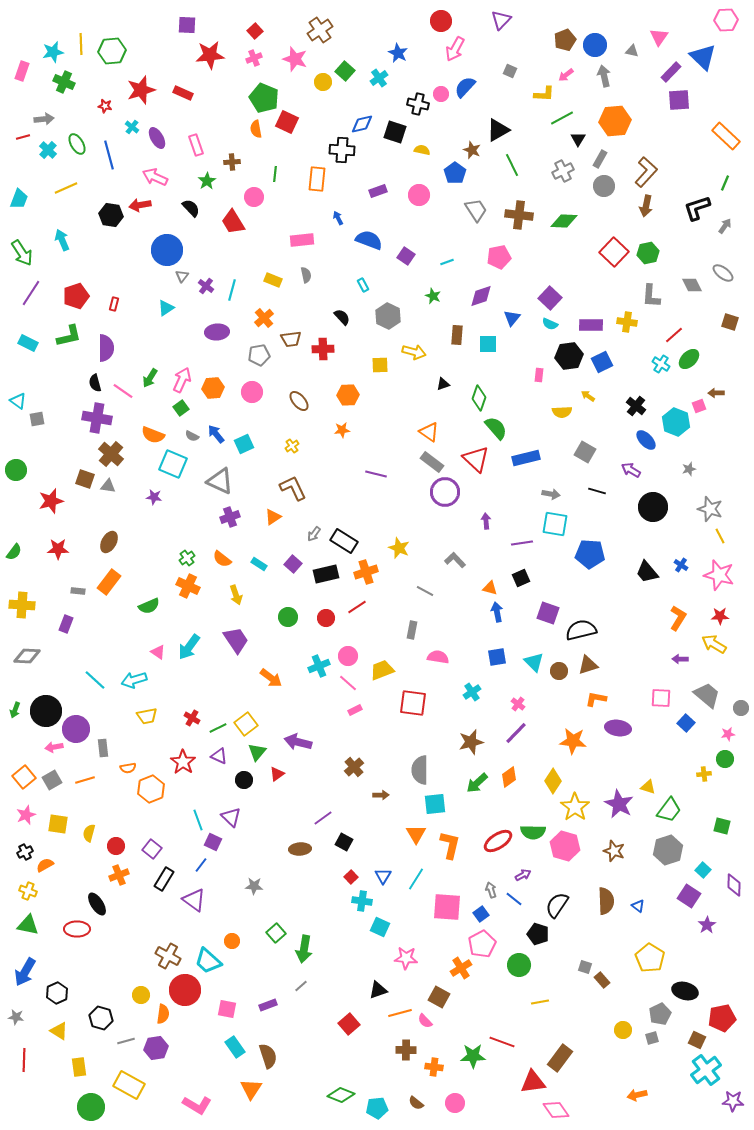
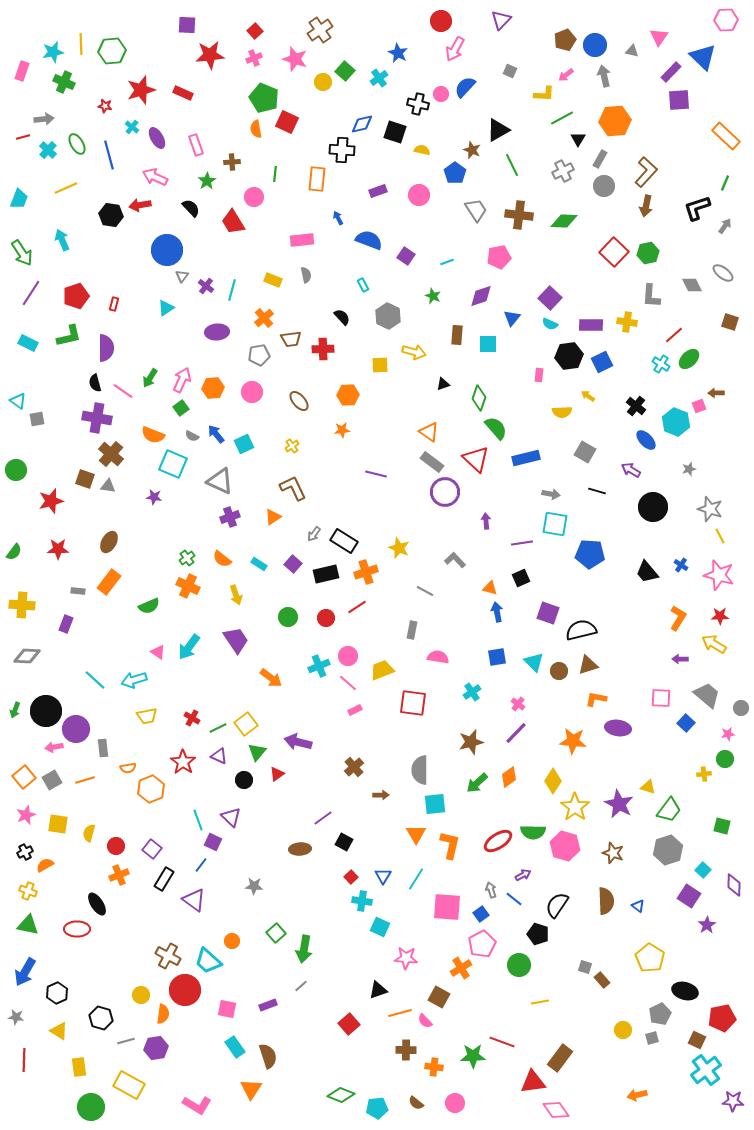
brown star at (614, 851): moved 1 px left, 2 px down
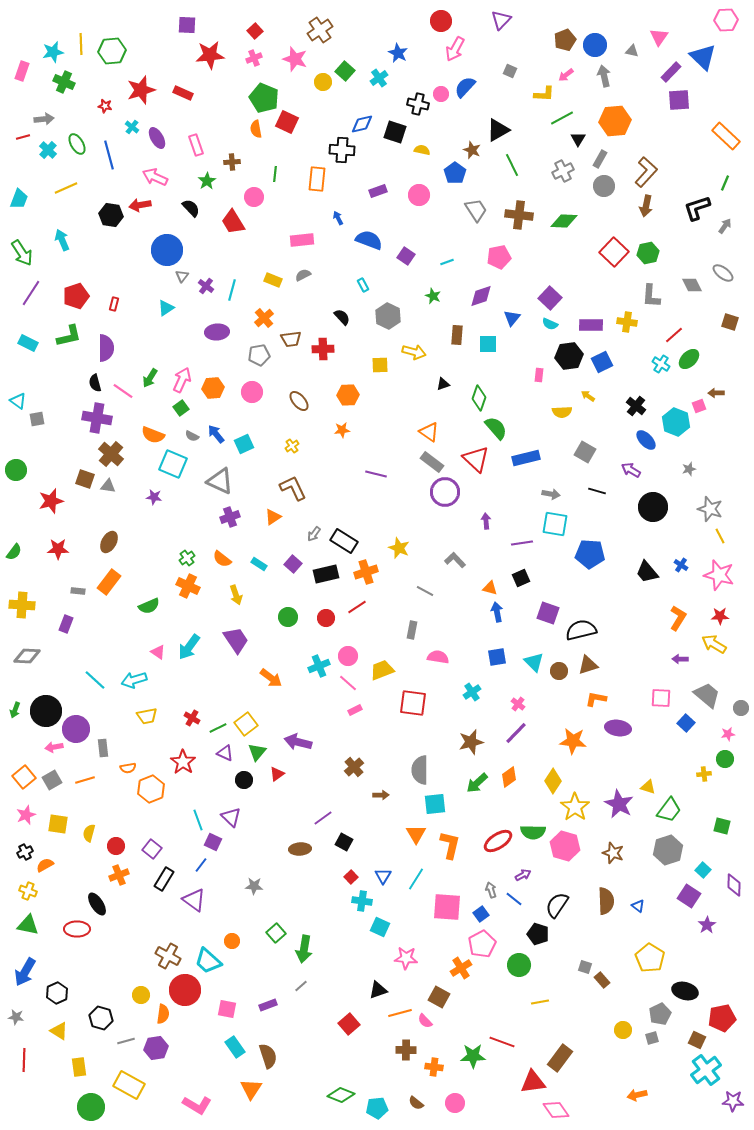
gray semicircle at (306, 275): moved 3 px left; rotated 105 degrees counterclockwise
purple triangle at (219, 756): moved 6 px right, 3 px up
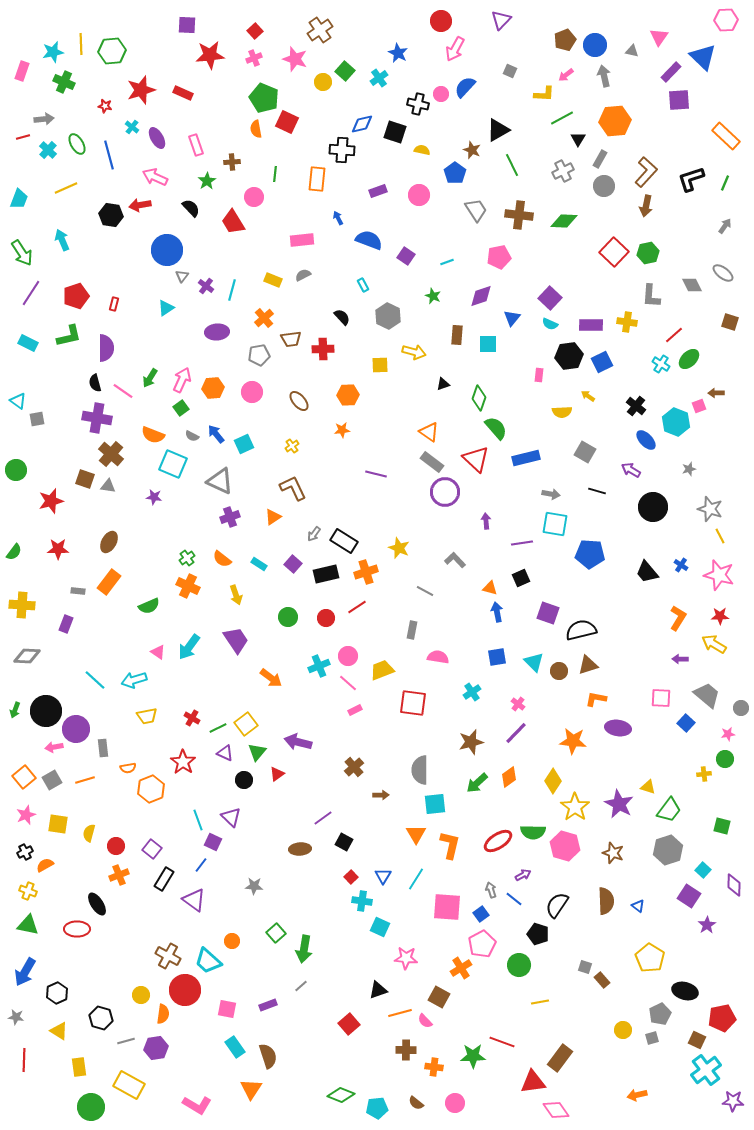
black L-shape at (697, 208): moved 6 px left, 29 px up
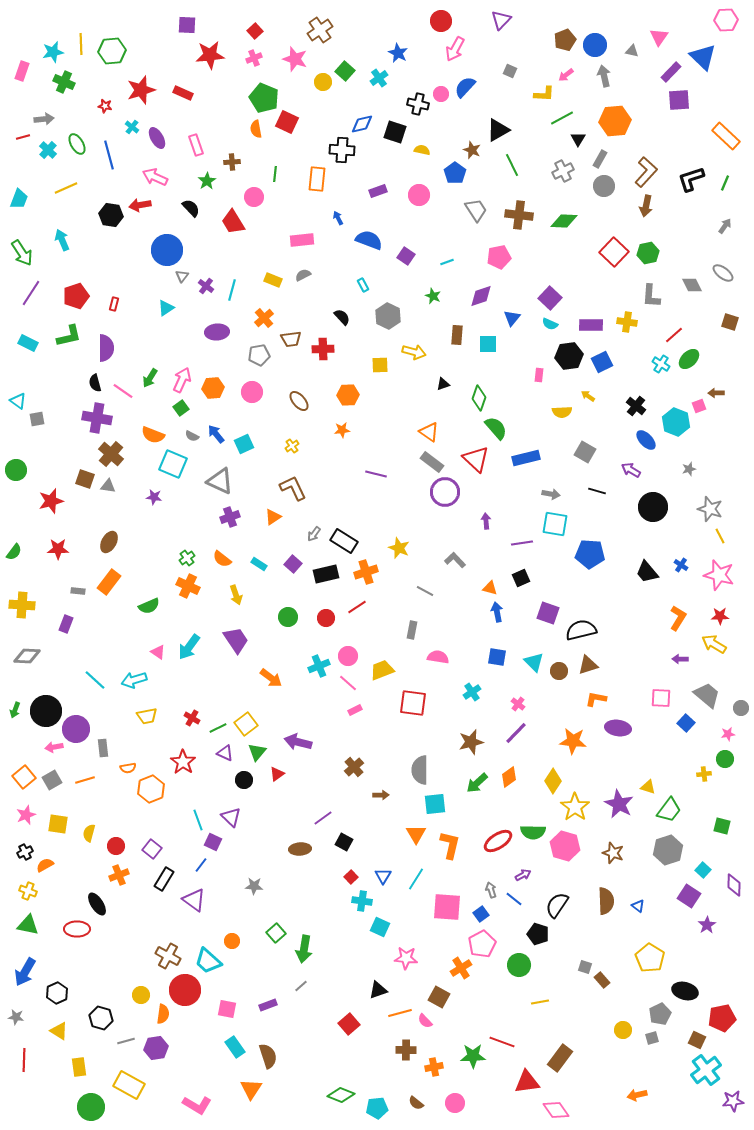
blue square at (497, 657): rotated 18 degrees clockwise
orange cross at (434, 1067): rotated 18 degrees counterclockwise
red triangle at (533, 1082): moved 6 px left
purple star at (733, 1101): rotated 10 degrees counterclockwise
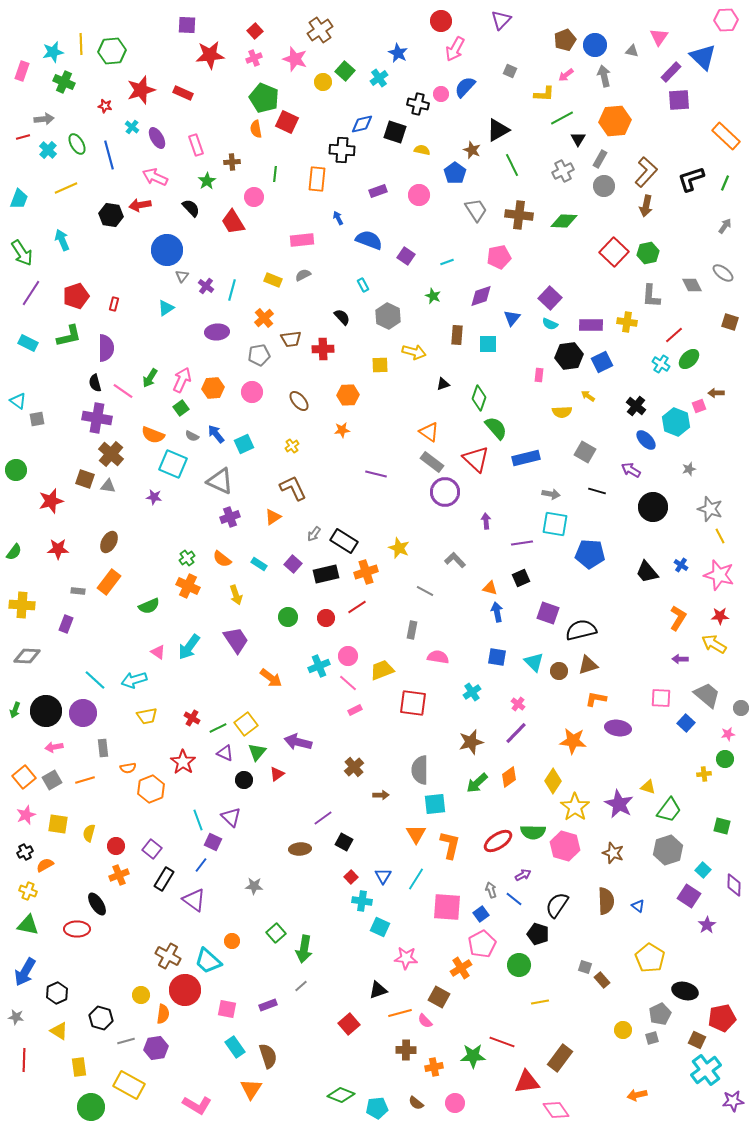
purple circle at (76, 729): moved 7 px right, 16 px up
